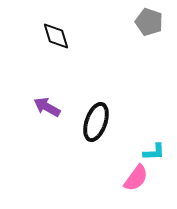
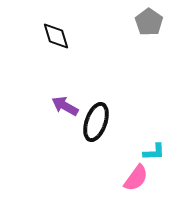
gray pentagon: rotated 16 degrees clockwise
purple arrow: moved 18 px right, 1 px up
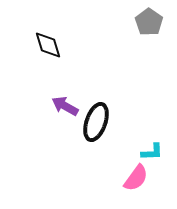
black diamond: moved 8 px left, 9 px down
cyan L-shape: moved 2 px left
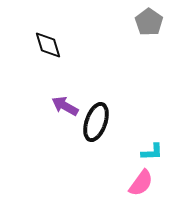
pink semicircle: moved 5 px right, 5 px down
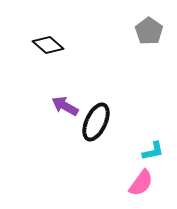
gray pentagon: moved 9 px down
black diamond: rotated 32 degrees counterclockwise
black ellipse: rotated 6 degrees clockwise
cyan L-shape: moved 1 px right, 1 px up; rotated 10 degrees counterclockwise
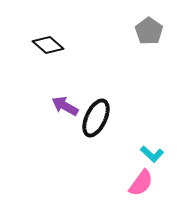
black ellipse: moved 4 px up
cyan L-shape: moved 1 px left, 3 px down; rotated 55 degrees clockwise
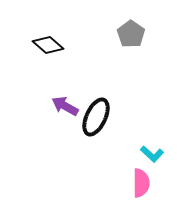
gray pentagon: moved 18 px left, 3 px down
black ellipse: moved 1 px up
pink semicircle: rotated 36 degrees counterclockwise
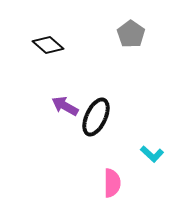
pink semicircle: moved 29 px left
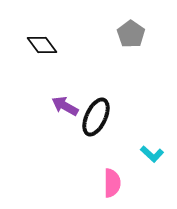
black diamond: moved 6 px left; rotated 12 degrees clockwise
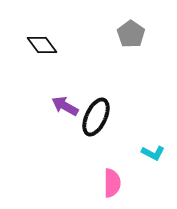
cyan L-shape: moved 1 px right, 1 px up; rotated 15 degrees counterclockwise
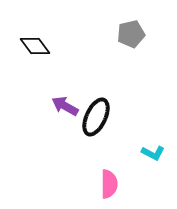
gray pentagon: rotated 24 degrees clockwise
black diamond: moved 7 px left, 1 px down
pink semicircle: moved 3 px left, 1 px down
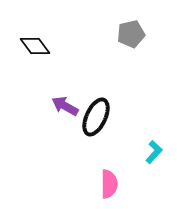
cyan L-shape: moved 1 px right, 1 px up; rotated 75 degrees counterclockwise
